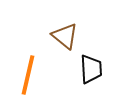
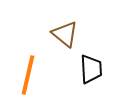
brown triangle: moved 2 px up
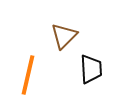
brown triangle: moved 1 px left, 2 px down; rotated 36 degrees clockwise
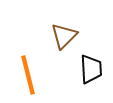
orange line: rotated 27 degrees counterclockwise
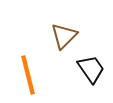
black trapezoid: rotated 32 degrees counterclockwise
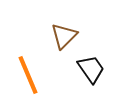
orange line: rotated 9 degrees counterclockwise
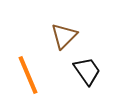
black trapezoid: moved 4 px left, 2 px down
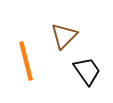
orange line: moved 2 px left, 14 px up; rotated 9 degrees clockwise
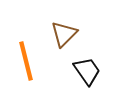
brown triangle: moved 2 px up
